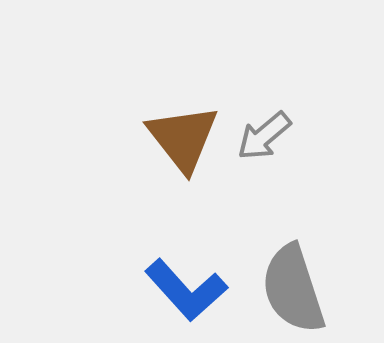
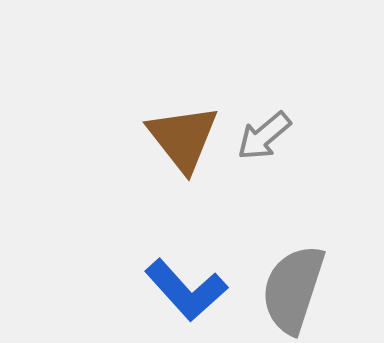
gray semicircle: rotated 36 degrees clockwise
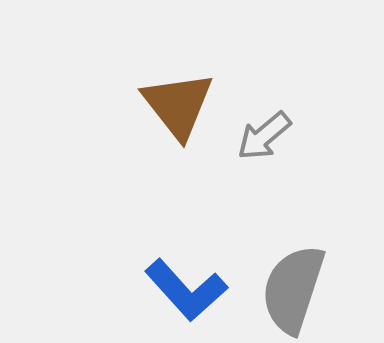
brown triangle: moved 5 px left, 33 px up
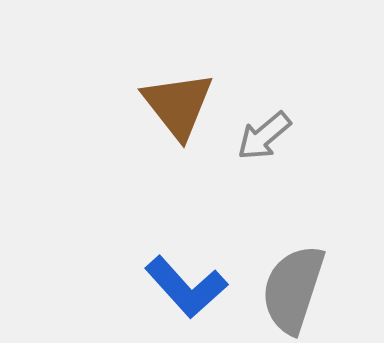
blue L-shape: moved 3 px up
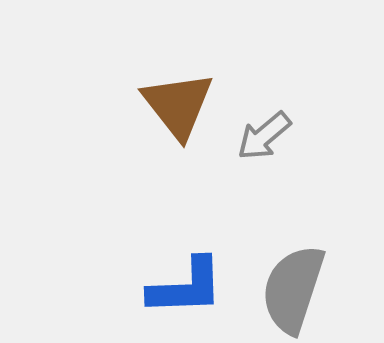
blue L-shape: rotated 50 degrees counterclockwise
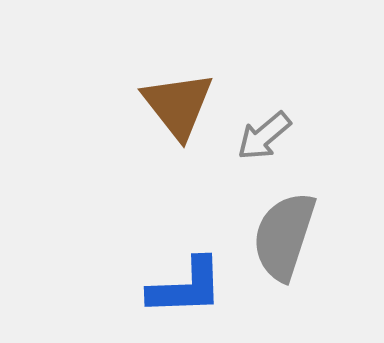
gray semicircle: moved 9 px left, 53 px up
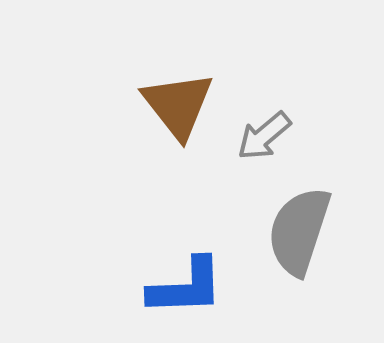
gray semicircle: moved 15 px right, 5 px up
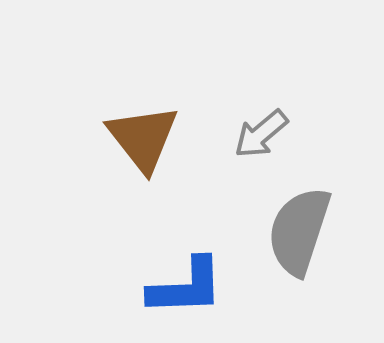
brown triangle: moved 35 px left, 33 px down
gray arrow: moved 3 px left, 2 px up
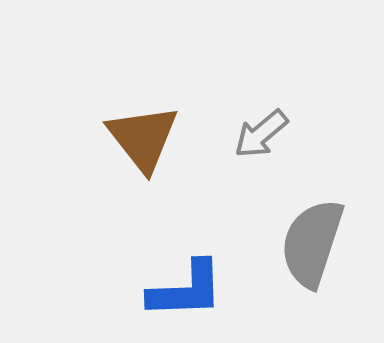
gray semicircle: moved 13 px right, 12 px down
blue L-shape: moved 3 px down
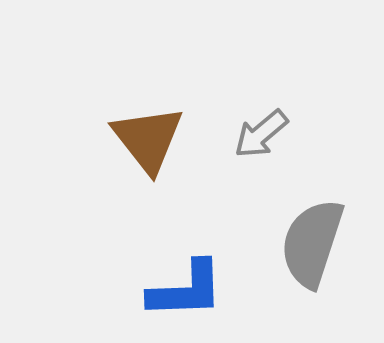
brown triangle: moved 5 px right, 1 px down
